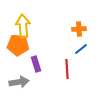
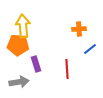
blue line: moved 9 px right
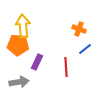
orange cross: rotated 24 degrees clockwise
blue line: moved 5 px left
purple rectangle: moved 1 px right, 2 px up; rotated 42 degrees clockwise
red line: moved 1 px left, 2 px up
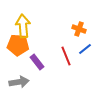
purple rectangle: rotated 63 degrees counterclockwise
red line: moved 11 px up; rotated 18 degrees counterclockwise
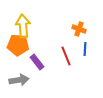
blue line: rotated 48 degrees counterclockwise
gray arrow: moved 2 px up
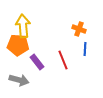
red line: moved 3 px left, 4 px down
gray arrow: rotated 24 degrees clockwise
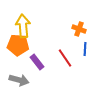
red line: moved 2 px right, 2 px up; rotated 12 degrees counterclockwise
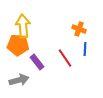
gray arrow: rotated 30 degrees counterclockwise
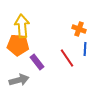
yellow arrow: moved 1 px left
red line: moved 2 px right
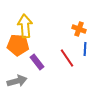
yellow arrow: moved 3 px right
gray arrow: moved 2 px left, 1 px down
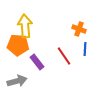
red line: moved 3 px left, 2 px up
